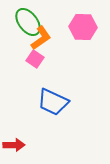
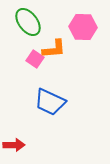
orange L-shape: moved 13 px right, 11 px down; rotated 30 degrees clockwise
blue trapezoid: moved 3 px left
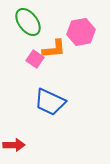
pink hexagon: moved 2 px left, 5 px down; rotated 12 degrees counterclockwise
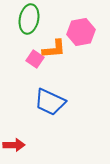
green ellipse: moved 1 px right, 3 px up; rotated 48 degrees clockwise
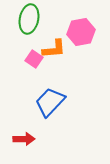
pink square: moved 1 px left
blue trapezoid: rotated 108 degrees clockwise
red arrow: moved 10 px right, 6 px up
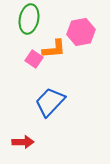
red arrow: moved 1 px left, 3 px down
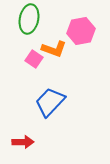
pink hexagon: moved 1 px up
orange L-shape: rotated 25 degrees clockwise
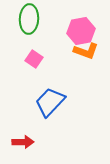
green ellipse: rotated 8 degrees counterclockwise
orange L-shape: moved 32 px right, 2 px down
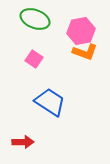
green ellipse: moved 6 px right; rotated 72 degrees counterclockwise
orange L-shape: moved 1 px left, 1 px down
blue trapezoid: rotated 80 degrees clockwise
